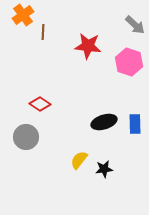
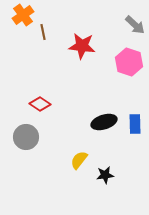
brown line: rotated 14 degrees counterclockwise
red star: moved 6 px left
black star: moved 1 px right, 6 px down
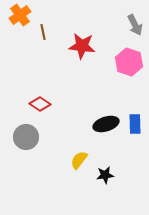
orange cross: moved 3 px left
gray arrow: rotated 20 degrees clockwise
black ellipse: moved 2 px right, 2 px down
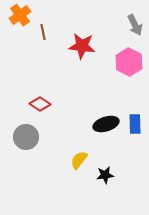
pink hexagon: rotated 8 degrees clockwise
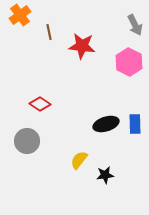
brown line: moved 6 px right
gray circle: moved 1 px right, 4 px down
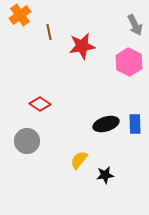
red star: rotated 16 degrees counterclockwise
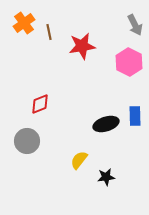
orange cross: moved 4 px right, 8 px down
red diamond: rotated 55 degrees counterclockwise
blue rectangle: moved 8 px up
black star: moved 1 px right, 2 px down
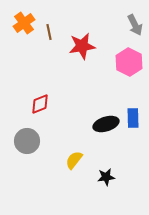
blue rectangle: moved 2 px left, 2 px down
yellow semicircle: moved 5 px left
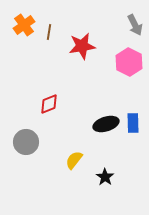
orange cross: moved 2 px down
brown line: rotated 21 degrees clockwise
red diamond: moved 9 px right
blue rectangle: moved 5 px down
gray circle: moved 1 px left, 1 px down
black star: moved 1 px left; rotated 30 degrees counterclockwise
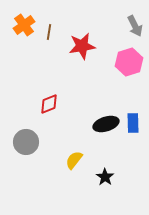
gray arrow: moved 1 px down
pink hexagon: rotated 16 degrees clockwise
